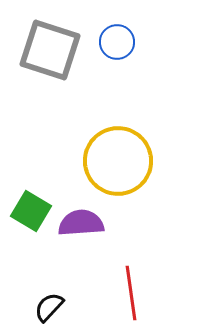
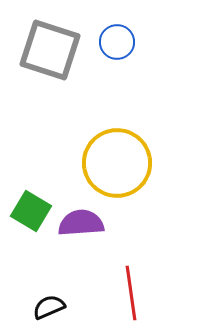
yellow circle: moved 1 px left, 2 px down
black semicircle: rotated 24 degrees clockwise
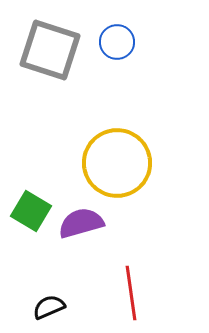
purple semicircle: rotated 12 degrees counterclockwise
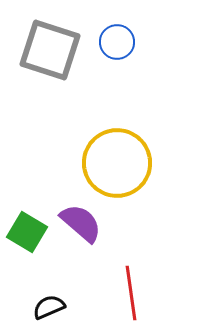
green square: moved 4 px left, 21 px down
purple semicircle: rotated 57 degrees clockwise
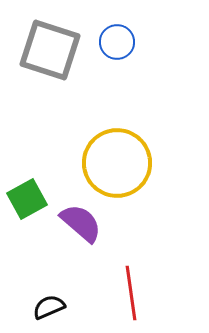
green square: moved 33 px up; rotated 30 degrees clockwise
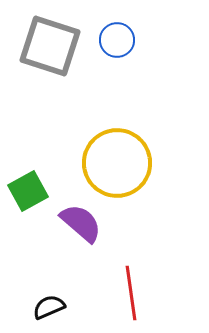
blue circle: moved 2 px up
gray square: moved 4 px up
green square: moved 1 px right, 8 px up
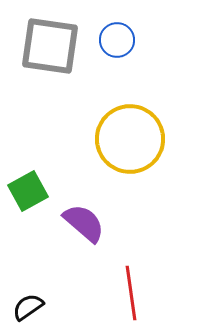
gray square: rotated 10 degrees counterclockwise
yellow circle: moved 13 px right, 24 px up
purple semicircle: moved 3 px right
black semicircle: moved 21 px left; rotated 12 degrees counterclockwise
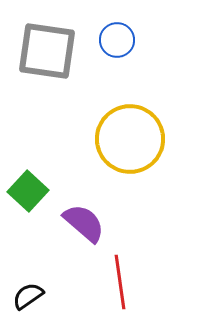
gray square: moved 3 px left, 5 px down
green square: rotated 18 degrees counterclockwise
red line: moved 11 px left, 11 px up
black semicircle: moved 11 px up
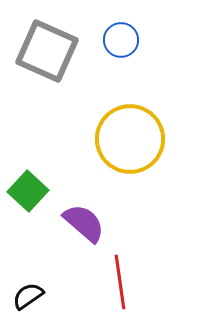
blue circle: moved 4 px right
gray square: rotated 16 degrees clockwise
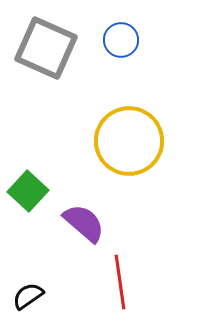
gray square: moved 1 px left, 3 px up
yellow circle: moved 1 px left, 2 px down
